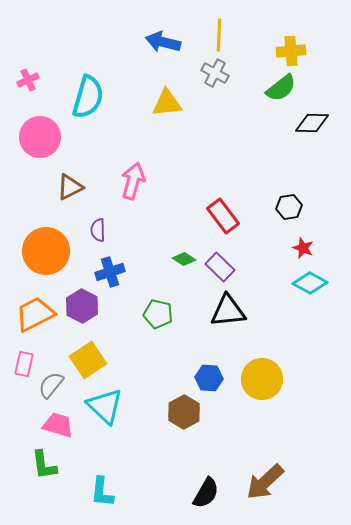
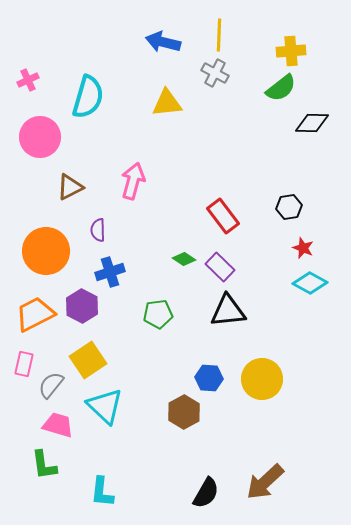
green pentagon: rotated 20 degrees counterclockwise
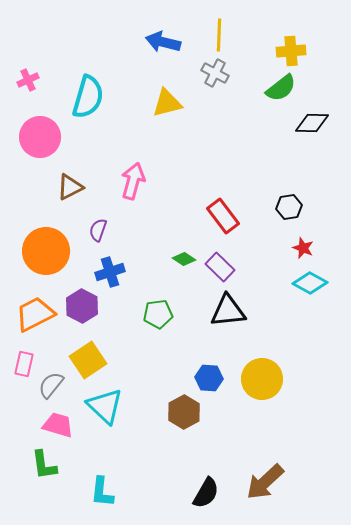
yellow triangle: rotated 8 degrees counterclockwise
purple semicircle: rotated 20 degrees clockwise
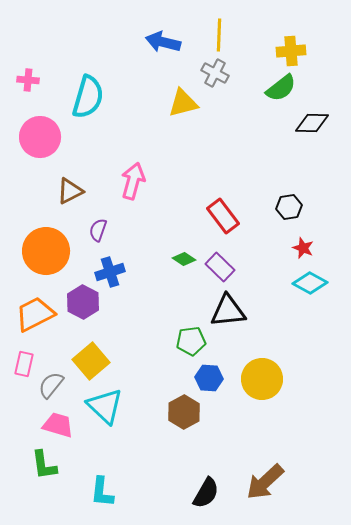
pink cross: rotated 30 degrees clockwise
yellow triangle: moved 16 px right
brown triangle: moved 4 px down
purple hexagon: moved 1 px right, 4 px up
green pentagon: moved 33 px right, 27 px down
yellow square: moved 3 px right, 1 px down; rotated 6 degrees counterclockwise
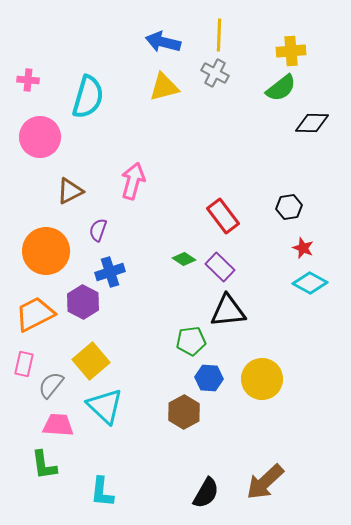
yellow triangle: moved 19 px left, 16 px up
pink trapezoid: rotated 12 degrees counterclockwise
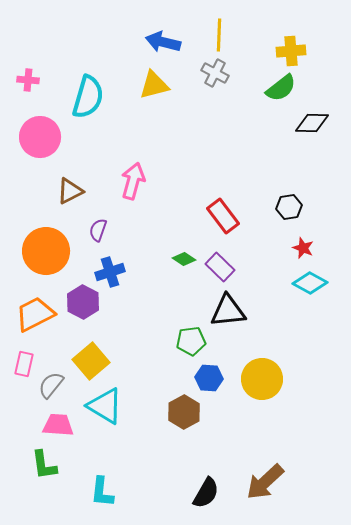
yellow triangle: moved 10 px left, 2 px up
cyan triangle: rotated 12 degrees counterclockwise
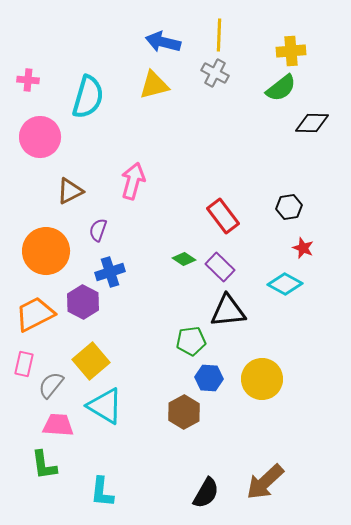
cyan diamond: moved 25 px left, 1 px down
